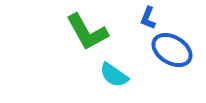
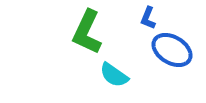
green L-shape: rotated 54 degrees clockwise
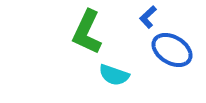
blue L-shape: moved 1 px up; rotated 25 degrees clockwise
cyan semicircle: rotated 16 degrees counterclockwise
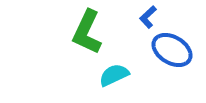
cyan semicircle: rotated 136 degrees clockwise
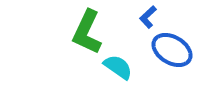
cyan semicircle: moved 4 px right, 8 px up; rotated 60 degrees clockwise
